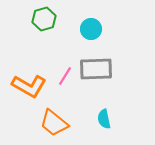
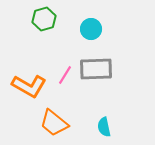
pink line: moved 1 px up
cyan semicircle: moved 8 px down
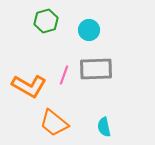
green hexagon: moved 2 px right, 2 px down
cyan circle: moved 2 px left, 1 px down
pink line: moved 1 px left; rotated 12 degrees counterclockwise
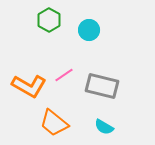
green hexagon: moved 3 px right, 1 px up; rotated 15 degrees counterclockwise
gray rectangle: moved 6 px right, 17 px down; rotated 16 degrees clockwise
pink line: rotated 36 degrees clockwise
cyan semicircle: rotated 48 degrees counterclockwise
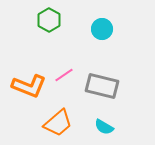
cyan circle: moved 13 px right, 1 px up
orange L-shape: rotated 8 degrees counterclockwise
orange trapezoid: moved 4 px right; rotated 80 degrees counterclockwise
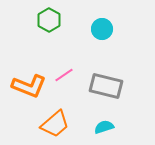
gray rectangle: moved 4 px right
orange trapezoid: moved 3 px left, 1 px down
cyan semicircle: rotated 132 degrees clockwise
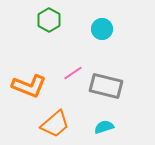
pink line: moved 9 px right, 2 px up
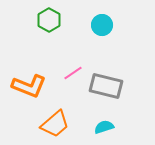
cyan circle: moved 4 px up
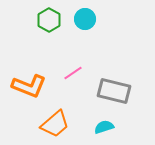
cyan circle: moved 17 px left, 6 px up
gray rectangle: moved 8 px right, 5 px down
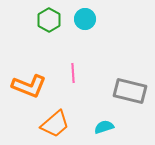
pink line: rotated 60 degrees counterclockwise
gray rectangle: moved 16 px right
